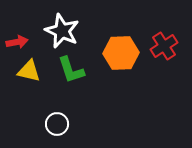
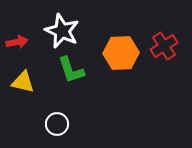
yellow triangle: moved 6 px left, 11 px down
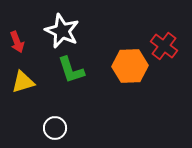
red arrow: rotated 80 degrees clockwise
red cross: rotated 20 degrees counterclockwise
orange hexagon: moved 9 px right, 13 px down
yellow triangle: rotated 30 degrees counterclockwise
white circle: moved 2 px left, 4 px down
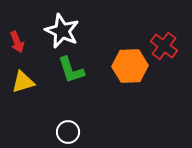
white circle: moved 13 px right, 4 px down
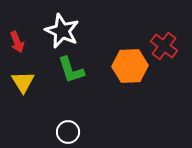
yellow triangle: rotated 45 degrees counterclockwise
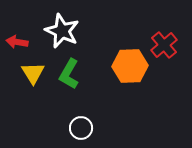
red arrow: rotated 120 degrees clockwise
red cross: moved 1 px up; rotated 12 degrees clockwise
green L-shape: moved 2 px left, 4 px down; rotated 48 degrees clockwise
yellow triangle: moved 10 px right, 9 px up
white circle: moved 13 px right, 4 px up
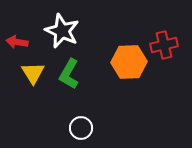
red cross: rotated 28 degrees clockwise
orange hexagon: moved 1 px left, 4 px up
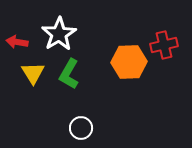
white star: moved 3 px left, 3 px down; rotated 16 degrees clockwise
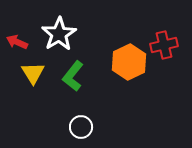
red arrow: rotated 15 degrees clockwise
orange hexagon: rotated 24 degrees counterclockwise
green L-shape: moved 4 px right, 2 px down; rotated 8 degrees clockwise
white circle: moved 1 px up
